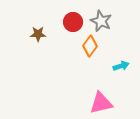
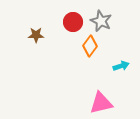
brown star: moved 2 px left, 1 px down
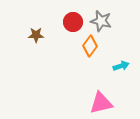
gray star: rotated 10 degrees counterclockwise
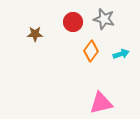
gray star: moved 3 px right, 2 px up
brown star: moved 1 px left, 1 px up
orange diamond: moved 1 px right, 5 px down
cyan arrow: moved 12 px up
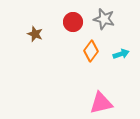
brown star: rotated 21 degrees clockwise
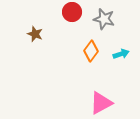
red circle: moved 1 px left, 10 px up
pink triangle: rotated 15 degrees counterclockwise
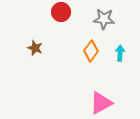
red circle: moved 11 px left
gray star: rotated 10 degrees counterclockwise
brown star: moved 14 px down
cyan arrow: moved 1 px left, 1 px up; rotated 70 degrees counterclockwise
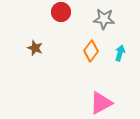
cyan arrow: rotated 14 degrees clockwise
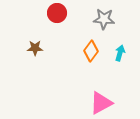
red circle: moved 4 px left, 1 px down
brown star: rotated 21 degrees counterclockwise
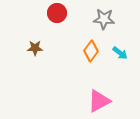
cyan arrow: rotated 112 degrees clockwise
pink triangle: moved 2 px left, 2 px up
